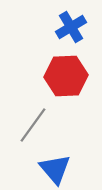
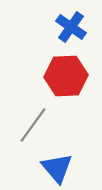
blue cross: rotated 24 degrees counterclockwise
blue triangle: moved 2 px right, 1 px up
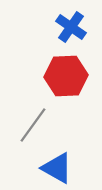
blue triangle: rotated 20 degrees counterclockwise
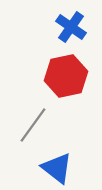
red hexagon: rotated 9 degrees counterclockwise
blue triangle: rotated 8 degrees clockwise
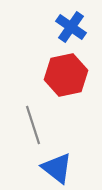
red hexagon: moved 1 px up
gray line: rotated 54 degrees counterclockwise
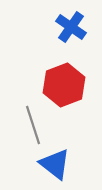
red hexagon: moved 2 px left, 10 px down; rotated 9 degrees counterclockwise
blue triangle: moved 2 px left, 4 px up
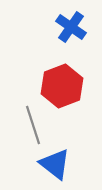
red hexagon: moved 2 px left, 1 px down
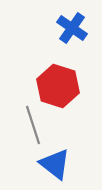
blue cross: moved 1 px right, 1 px down
red hexagon: moved 4 px left; rotated 21 degrees counterclockwise
